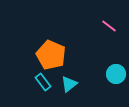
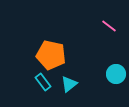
orange pentagon: rotated 12 degrees counterclockwise
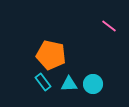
cyan circle: moved 23 px left, 10 px down
cyan triangle: rotated 36 degrees clockwise
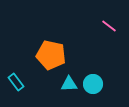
cyan rectangle: moved 27 px left
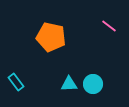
orange pentagon: moved 18 px up
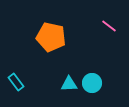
cyan circle: moved 1 px left, 1 px up
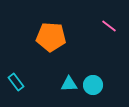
orange pentagon: rotated 8 degrees counterclockwise
cyan circle: moved 1 px right, 2 px down
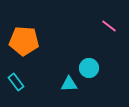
orange pentagon: moved 27 px left, 4 px down
cyan circle: moved 4 px left, 17 px up
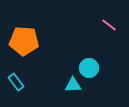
pink line: moved 1 px up
cyan triangle: moved 4 px right, 1 px down
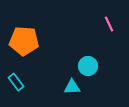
pink line: moved 1 px up; rotated 28 degrees clockwise
cyan circle: moved 1 px left, 2 px up
cyan triangle: moved 1 px left, 2 px down
